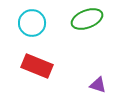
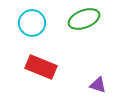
green ellipse: moved 3 px left
red rectangle: moved 4 px right, 1 px down
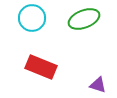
cyan circle: moved 5 px up
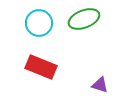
cyan circle: moved 7 px right, 5 px down
purple triangle: moved 2 px right
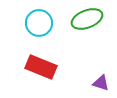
green ellipse: moved 3 px right
purple triangle: moved 1 px right, 2 px up
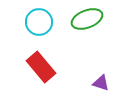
cyan circle: moved 1 px up
red rectangle: rotated 28 degrees clockwise
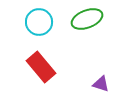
purple triangle: moved 1 px down
